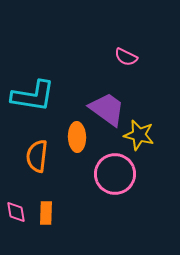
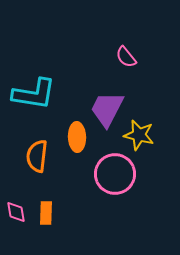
pink semicircle: rotated 25 degrees clockwise
cyan L-shape: moved 1 px right, 2 px up
purple trapezoid: rotated 99 degrees counterclockwise
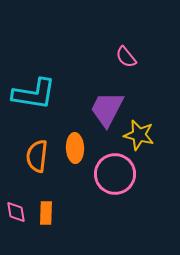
orange ellipse: moved 2 px left, 11 px down
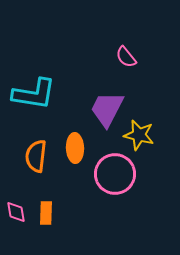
orange semicircle: moved 1 px left
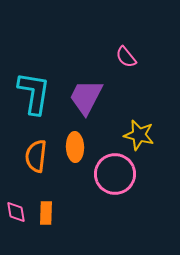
cyan L-shape: moved 1 px up; rotated 90 degrees counterclockwise
purple trapezoid: moved 21 px left, 12 px up
orange ellipse: moved 1 px up
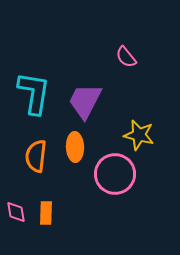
purple trapezoid: moved 1 px left, 4 px down
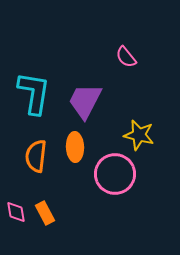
orange rectangle: moved 1 px left; rotated 30 degrees counterclockwise
